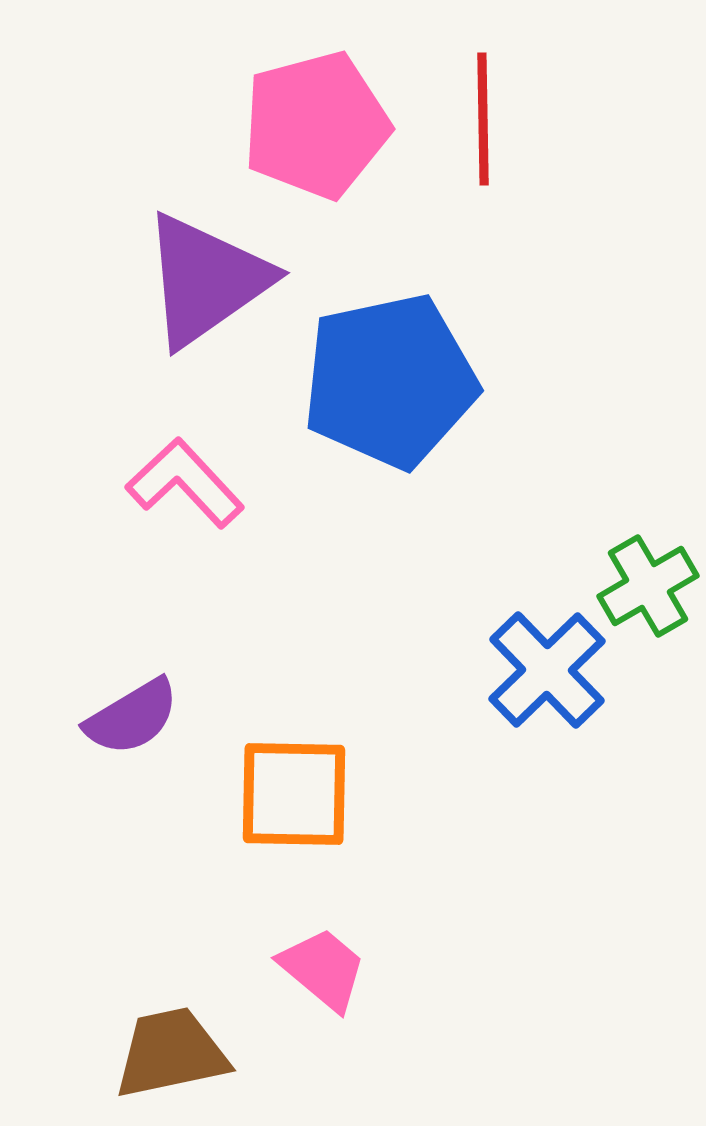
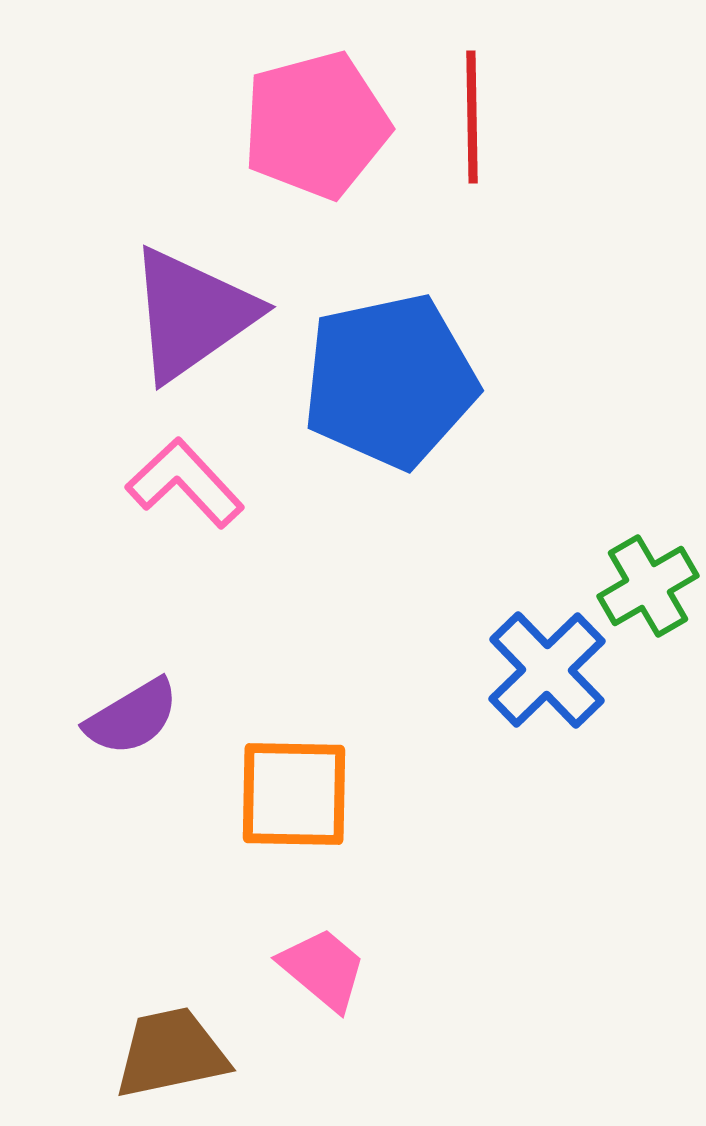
red line: moved 11 px left, 2 px up
purple triangle: moved 14 px left, 34 px down
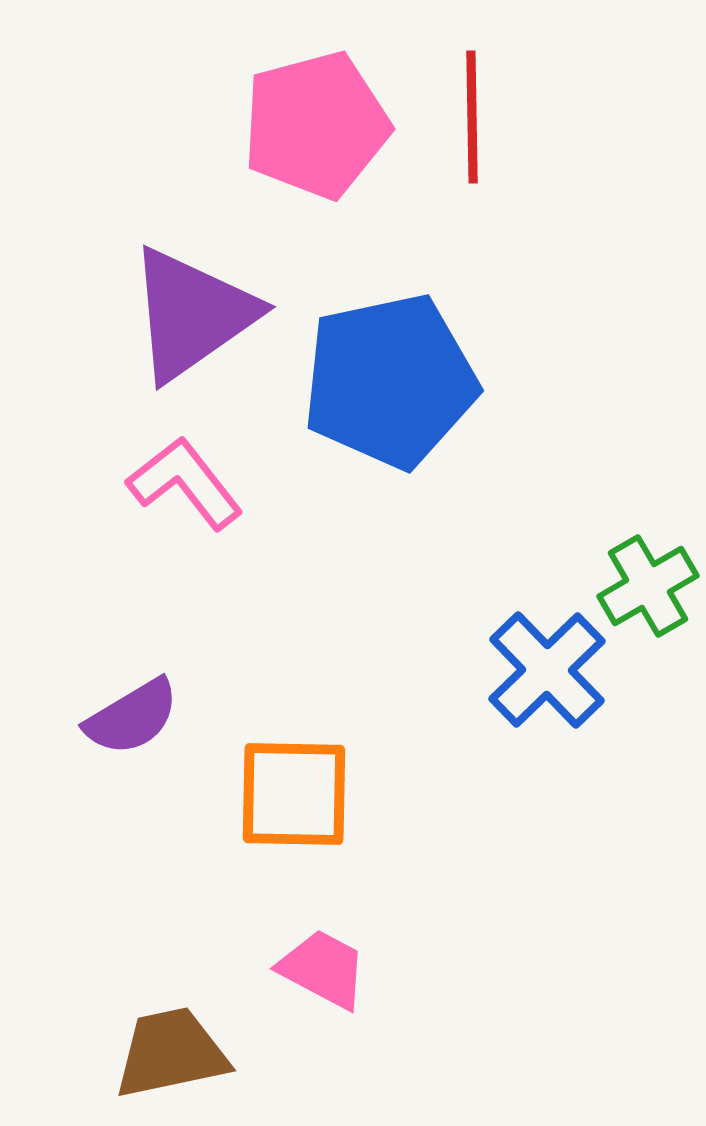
pink L-shape: rotated 5 degrees clockwise
pink trapezoid: rotated 12 degrees counterclockwise
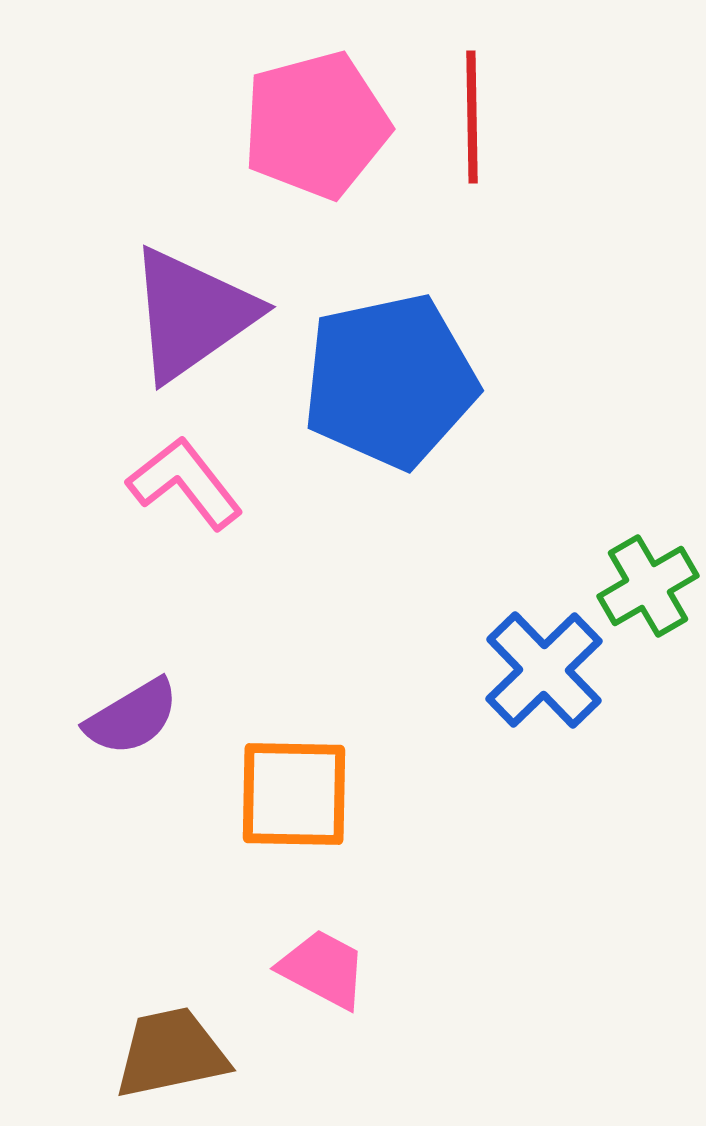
blue cross: moved 3 px left
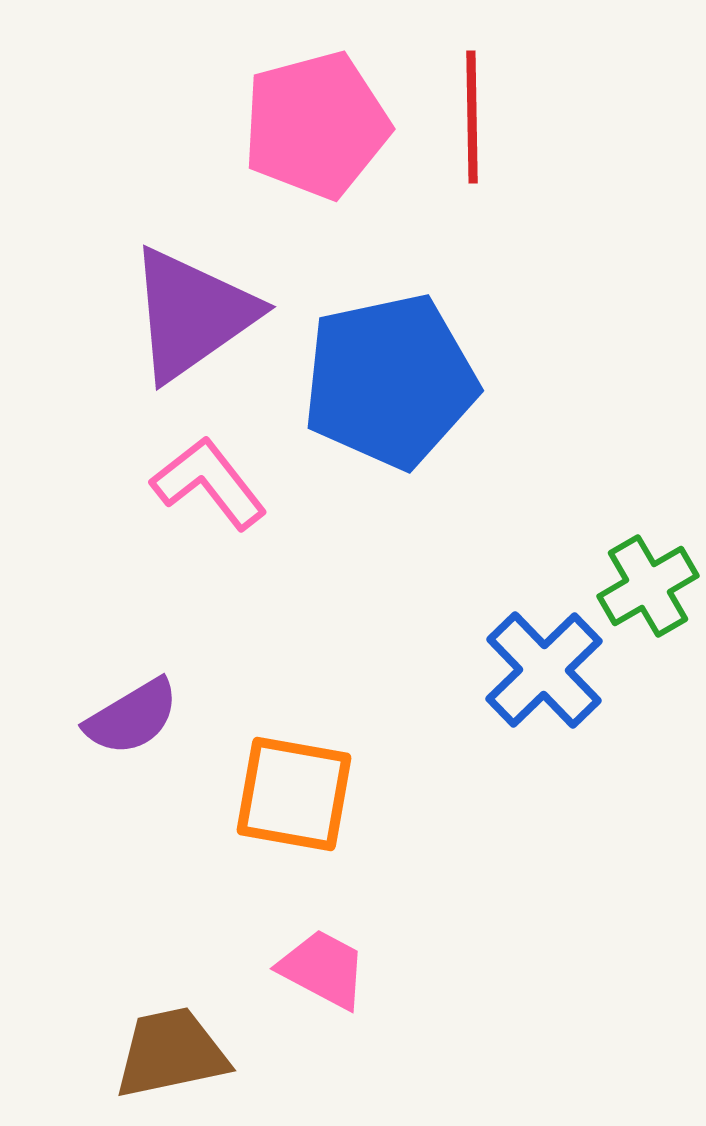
pink L-shape: moved 24 px right
orange square: rotated 9 degrees clockwise
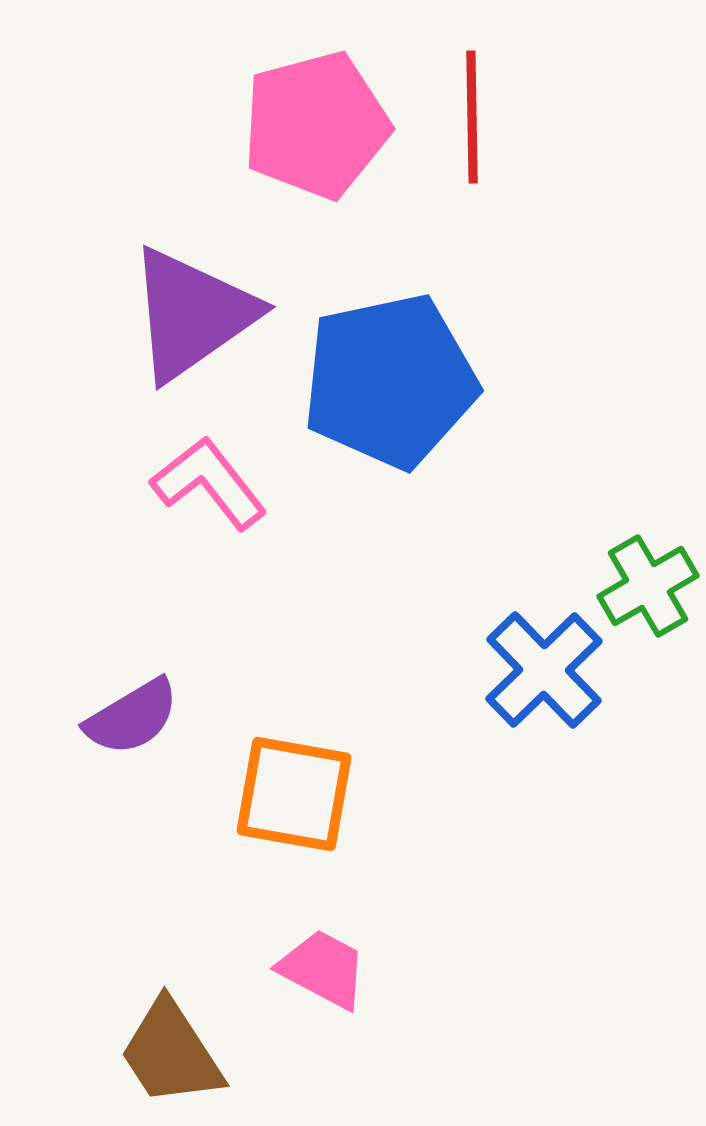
brown trapezoid: rotated 111 degrees counterclockwise
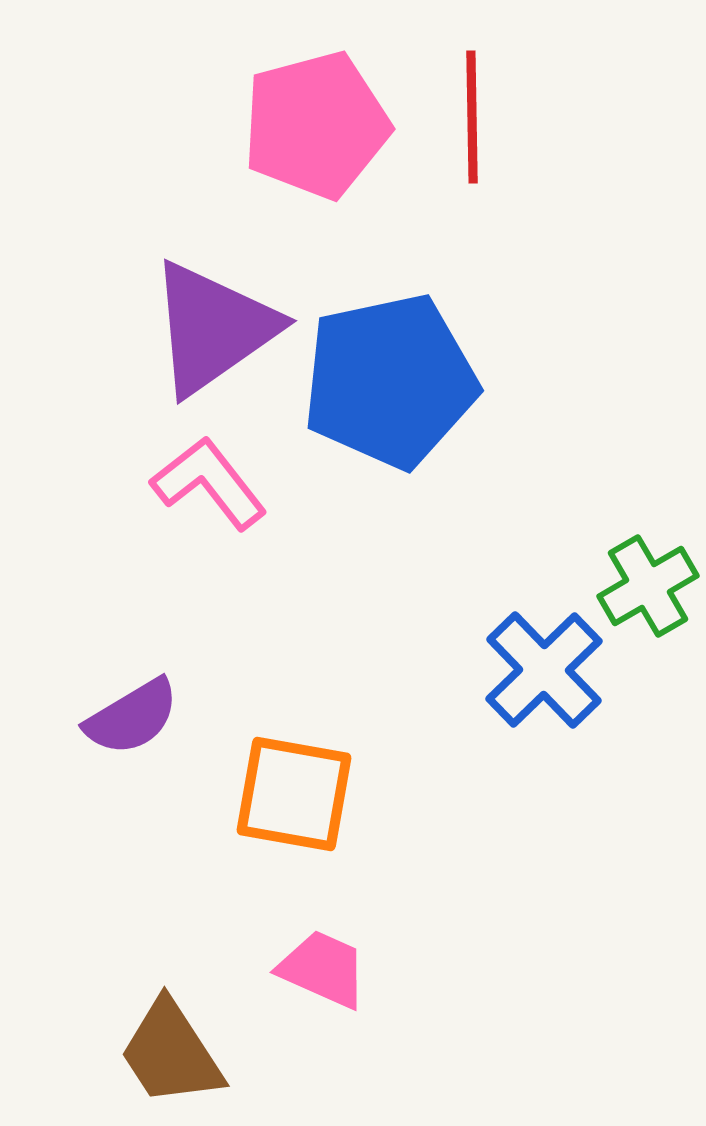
purple triangle: moved 21 px right, 14 px down
pink trapezoid: rotated 4 degrees counterclockwise
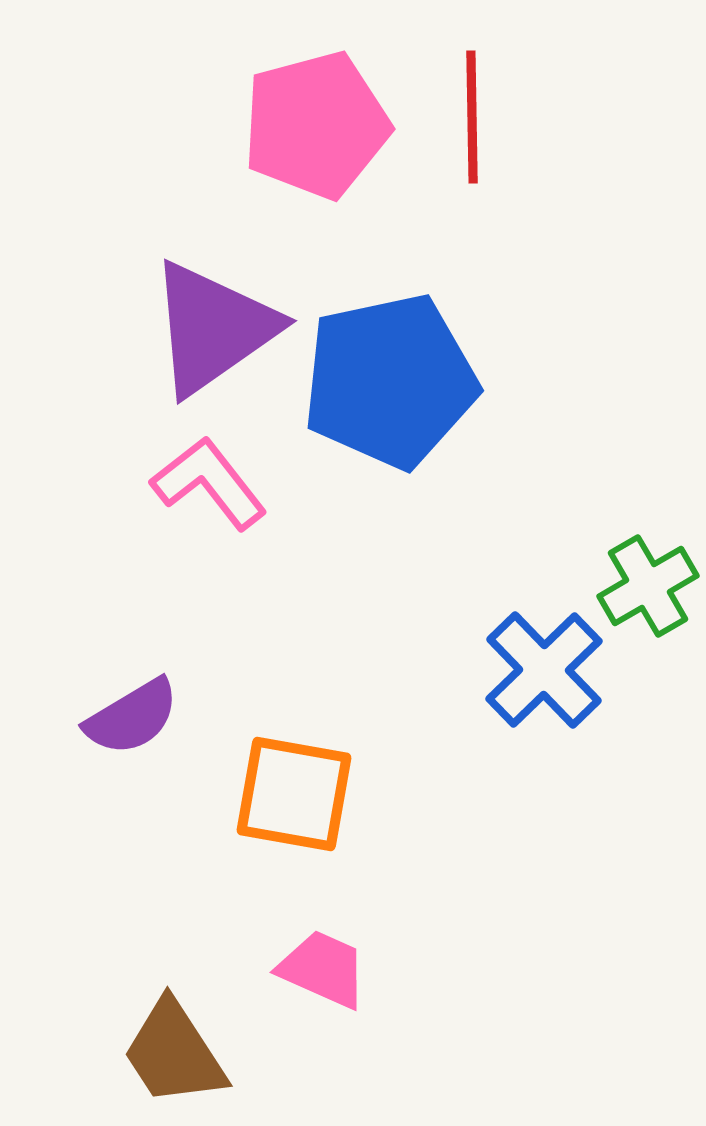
brown trapezoid: moved 3 px right
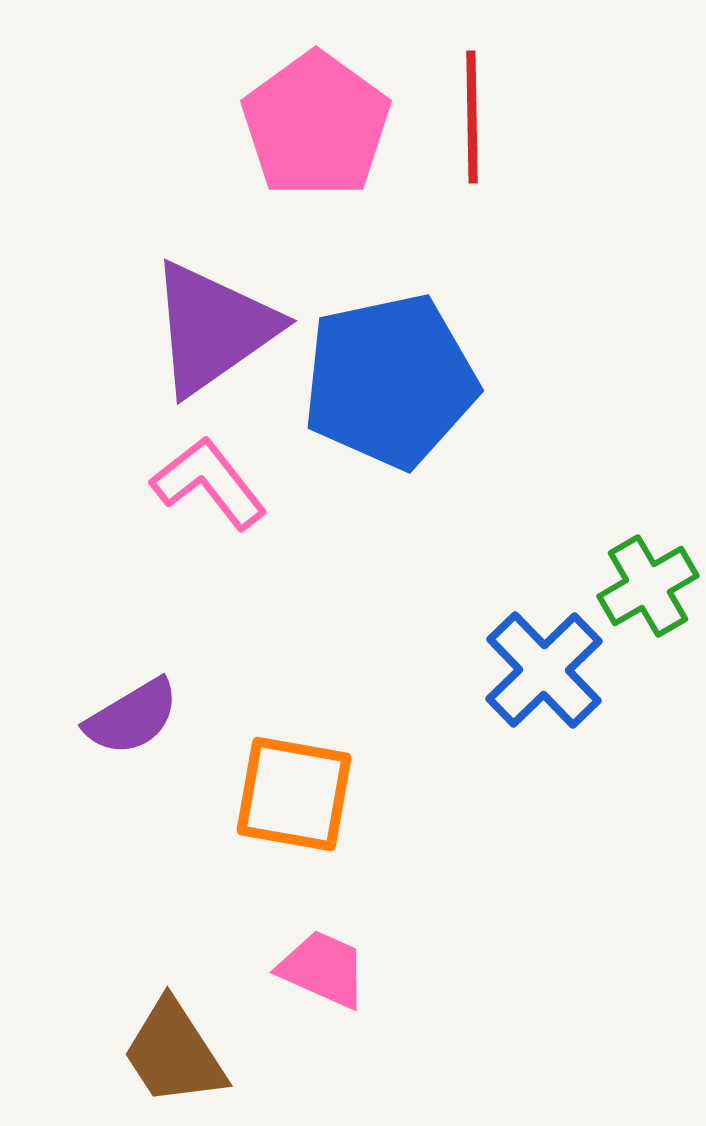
pink pentagon: rotated 21 degrees counterclockwise
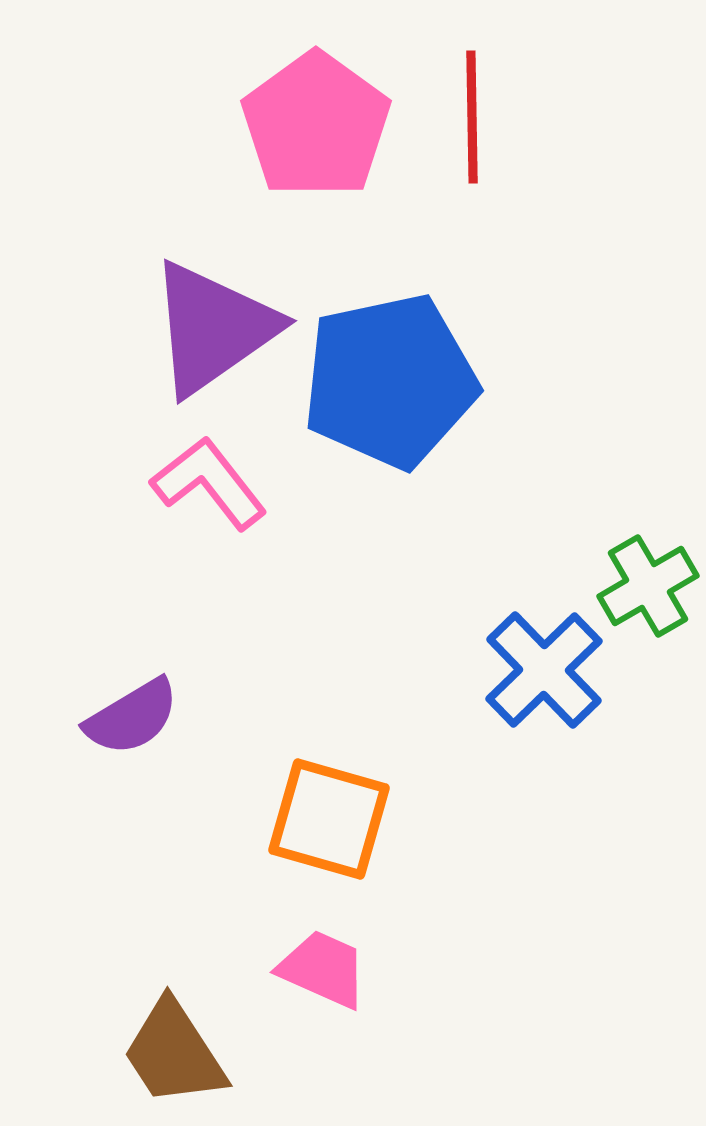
orange square: moved 35 px right, 25 px down; rotated 6 degrees clockwise
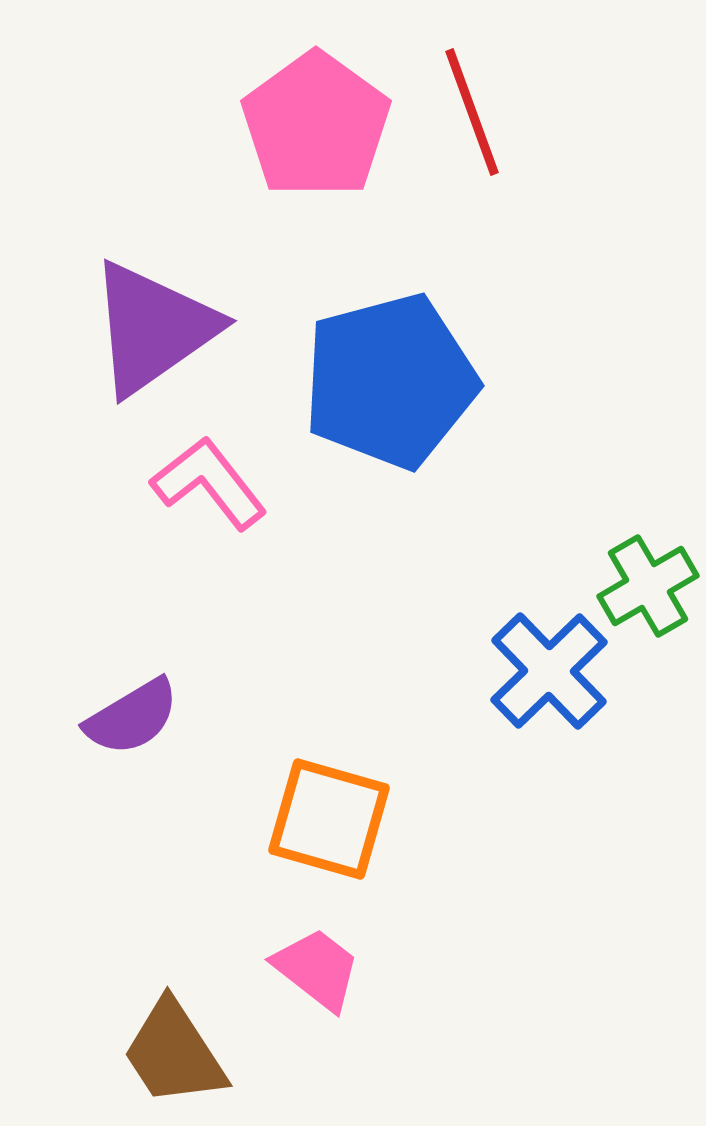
red line: moved 5 px up; rotated 19 degrees counterclockwise
purple triangle: moved 60 px left
blue pentagon: rotated 3 degrees counterclockwise
blue cross: moved 5 px right, 1 px down
pink trapezoid: moved 6 px left; rotated 14 degrees clockwise
